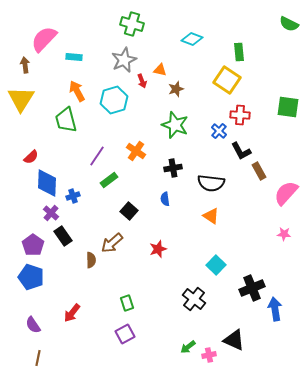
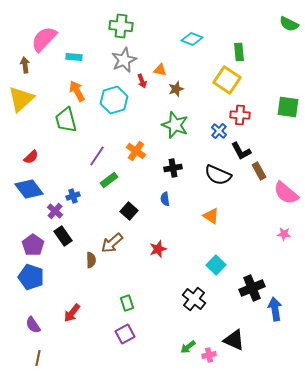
green cross at (132, 24): moved 11 px left, 2 px down; rotated 10 degrees counterclockwise
yellow triangle at (21, 99): rotated 16 degrees clockwise
blue diamond at (47, 183): moved 18 px left, 6 px down; rotated 40 degrees counterclockwise
black semicircle at (211, 183): moved 7 px right, 8 px up; rotated 16 degrees clockwise
pink semicircle at (286, 193): rotated 92 degrees counterclockwise
purple cross at (51, 213): moved 4 px right, 2 px up
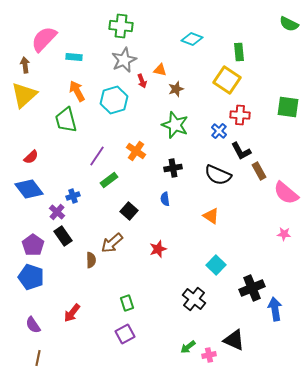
yellow triangle at (21, 99): moved 3 px right, 4 px up
purple cross at (55, 211): moved 2 px right, 1 px down
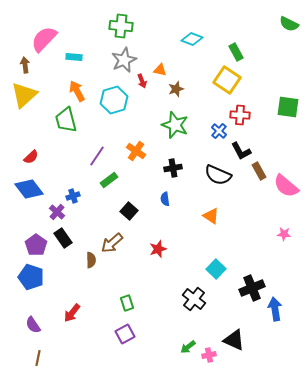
green rectangle at (239, 52): moved 3 px left; rotated 24 degrees counterclockwise
pink semicircle at (286, 193): moved 7 px up
black rectangle at (63, 236): moved 2 px down
purple pentagon at (33, 245): moved 3 px right
cyan square at (216, 265): moved 4 px down
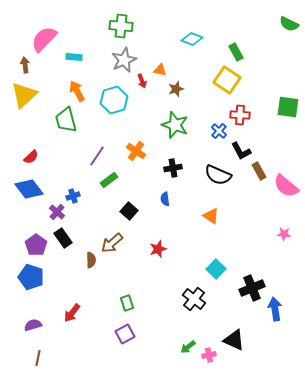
purple semicircle at (33, 325): rotated 108 degrees clockwise
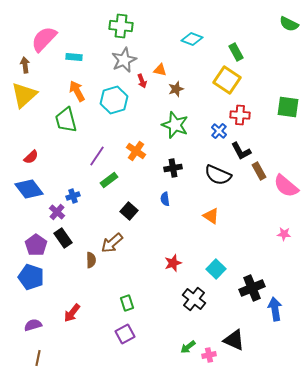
red star at (158, 249): moved 15 px right, 14 px down
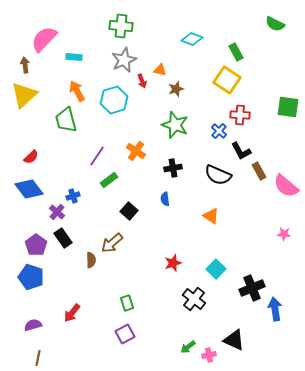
green semicircle at (289, 24): moved 14 px left
